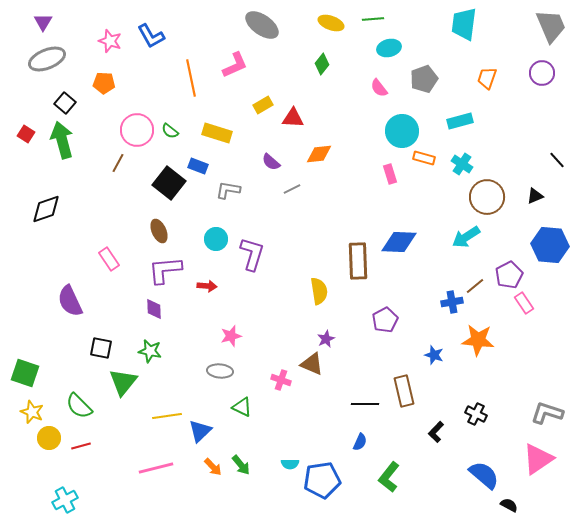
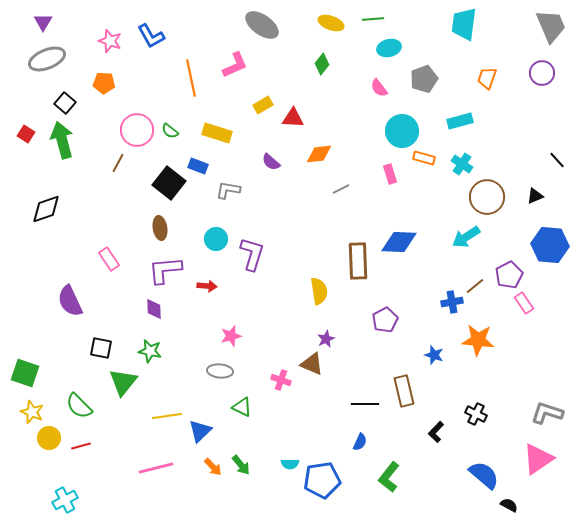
gray line at (292, 189): moved 49 px right
brown ellipse at (159, 231): moved 1 px right, 3 px up; rotated 15 degrees clockwise
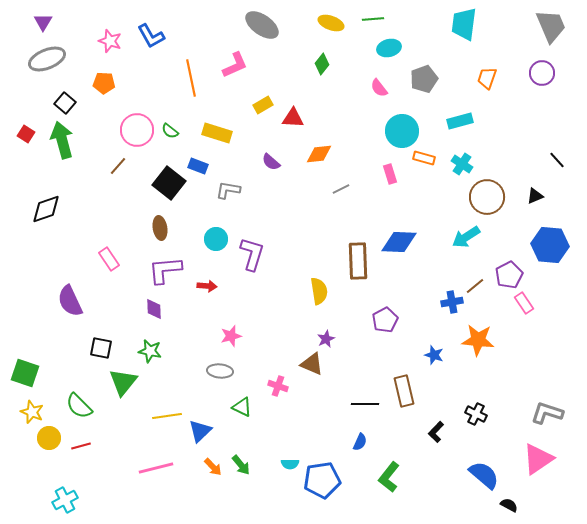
brown line at (118, 163): moved 3 px down; rotated 12 degrees clockwise
pink cross at (281, 380): moved 3 px left, 6 px down
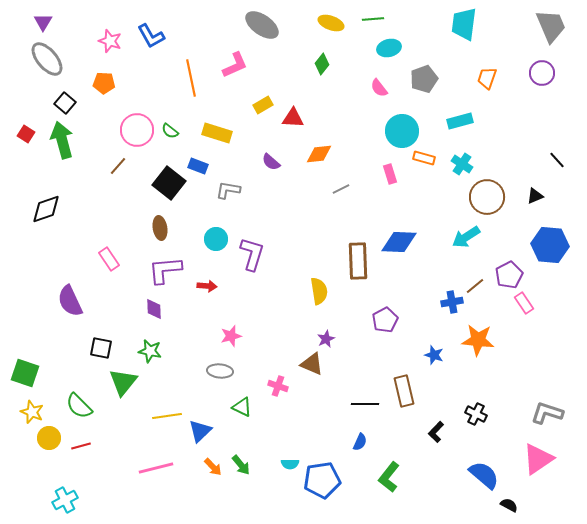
gray ellipse at (47, 59): rotated 72 degrees clockwise
